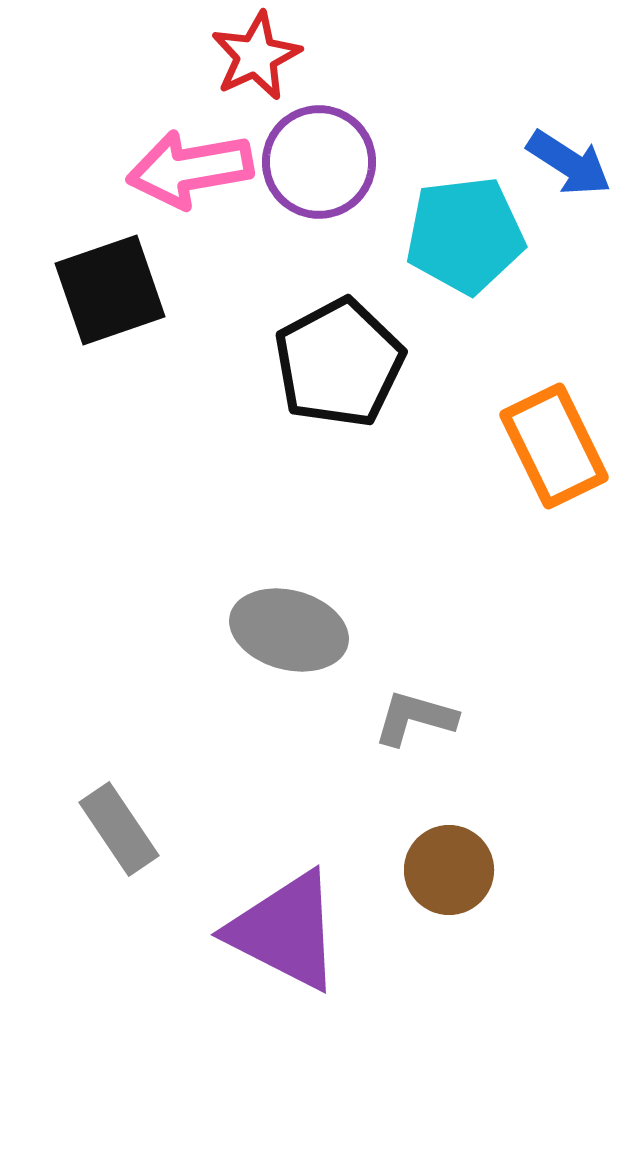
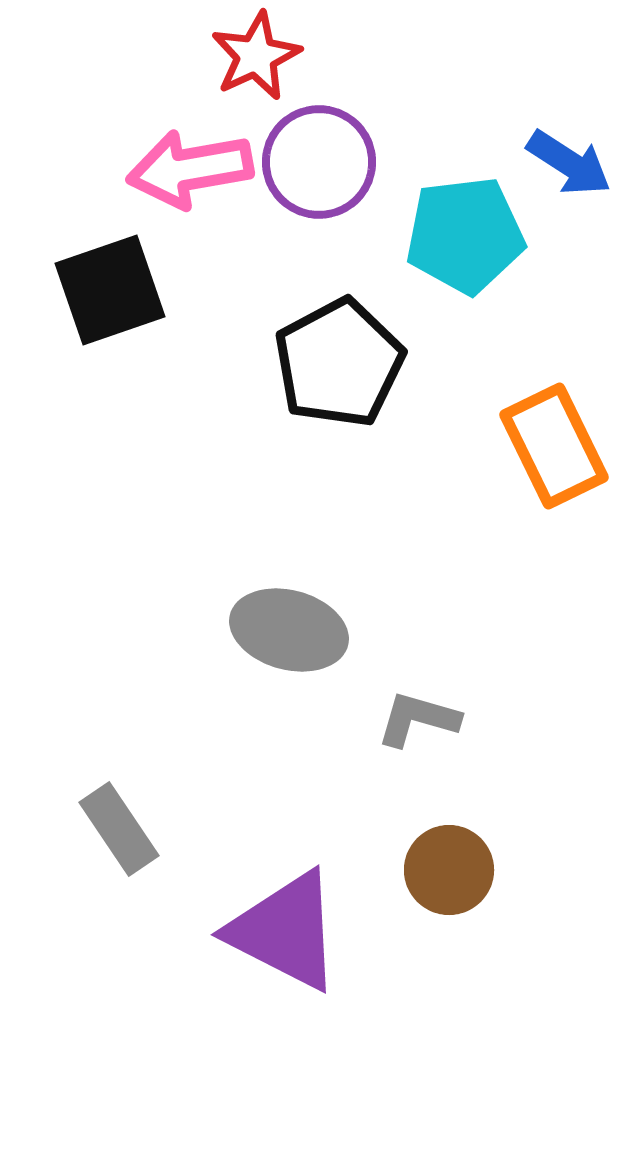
gray L-shape: moved 3 px right, 1 px down
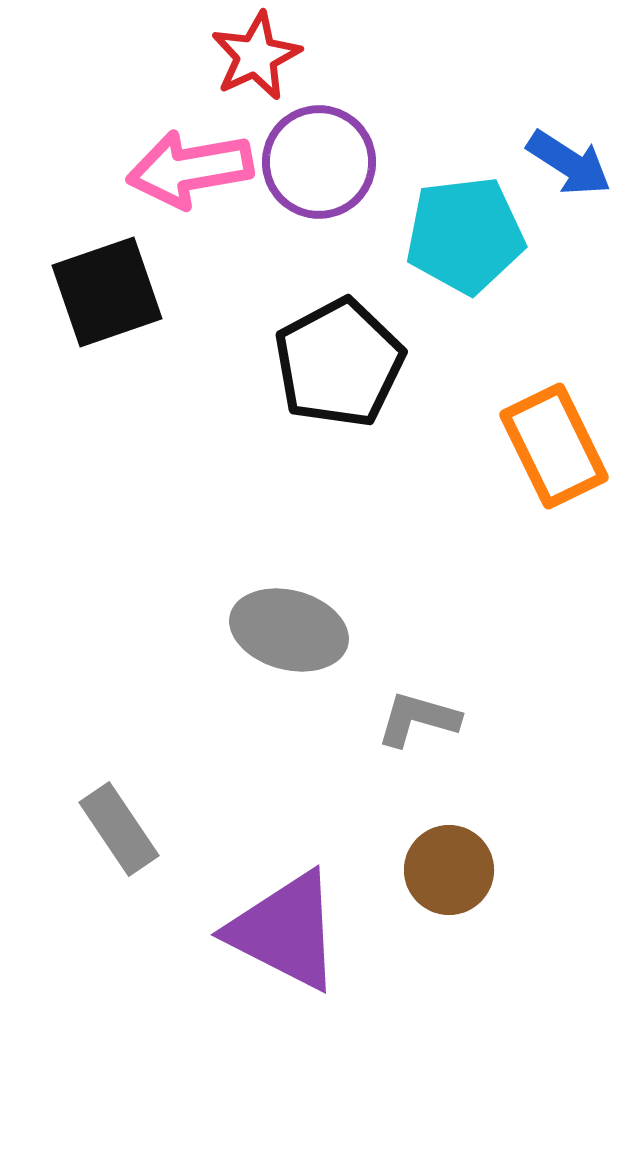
black square: moved 3 px left, 2 px down
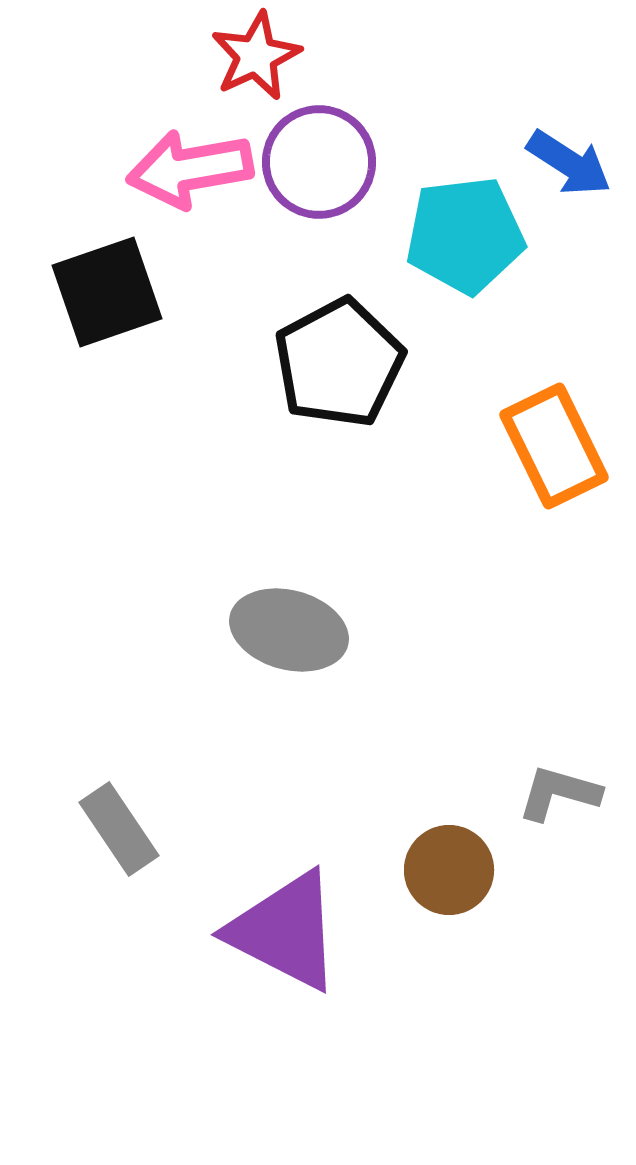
gray L-shape: moved 141 px right, 74 px down
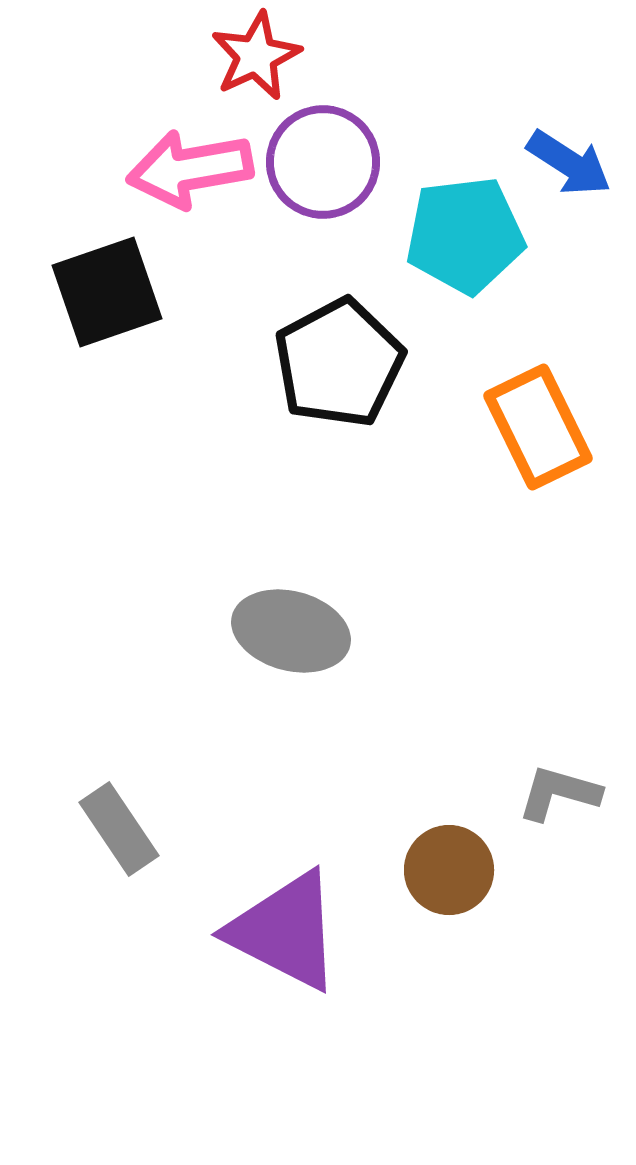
purple circle: moved 4 px right
orange rectangle: moved 16 px left, 19 px up
gray ellipse: moved 2 px right, 1 px down
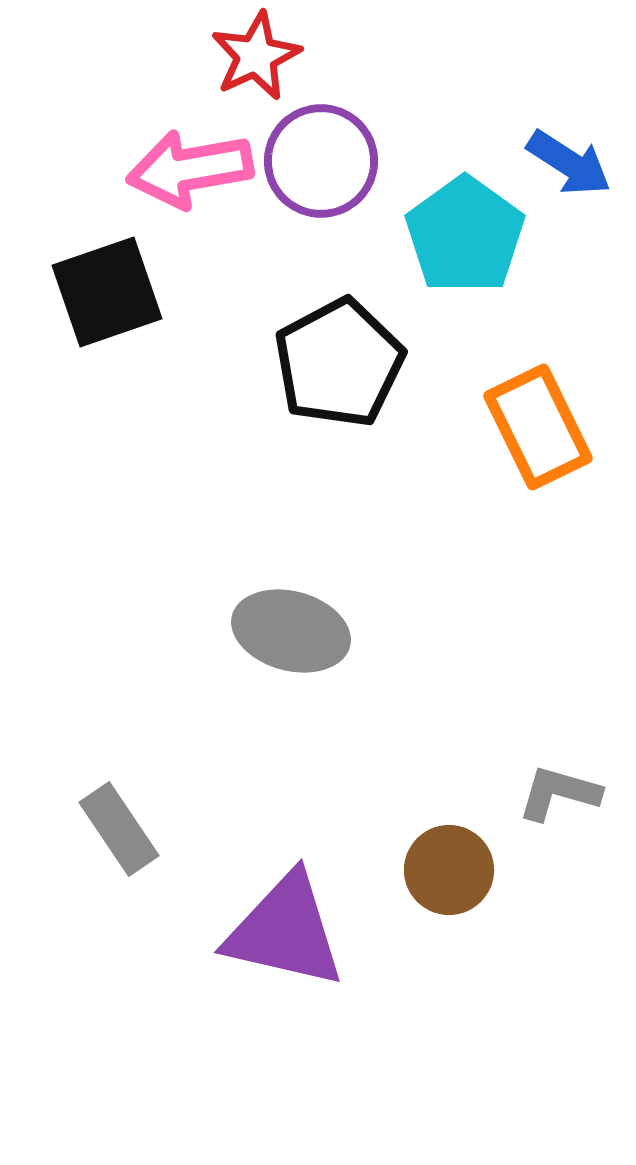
purple circle: moved 2 px left, 1 px up
cyan pentagon: rotated 29 degrees counterclockwise
purple triangle: rotated 14 degrees counterclockwise
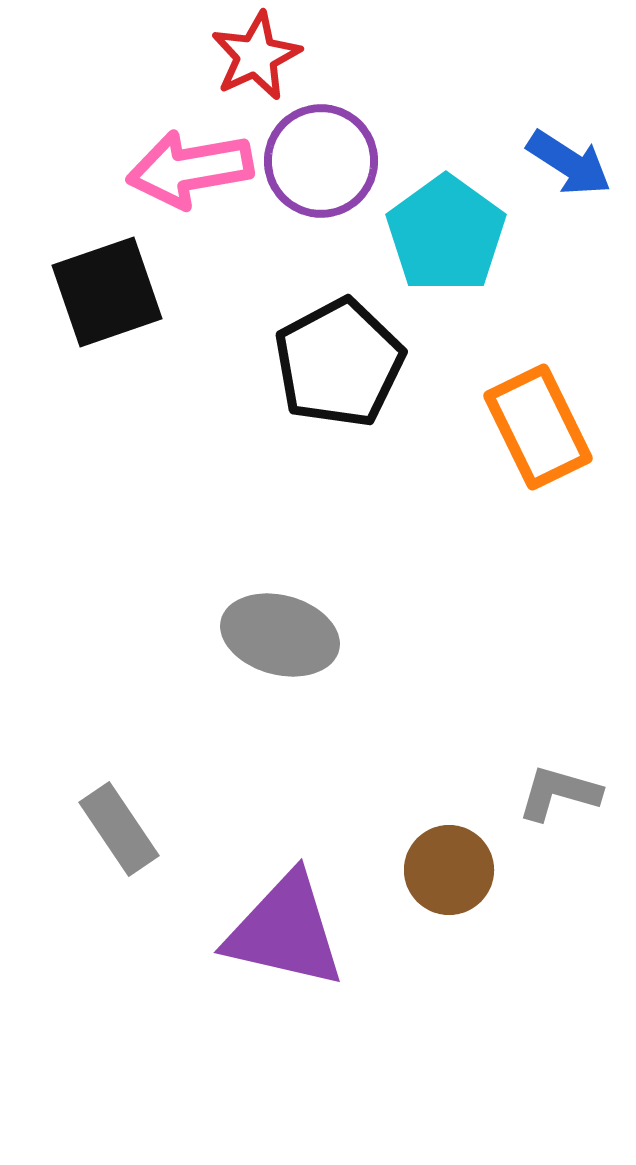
cyan pentagon: moved 19 px left, 1 px up
gray ellipse: moved 11 px left, 4 px down
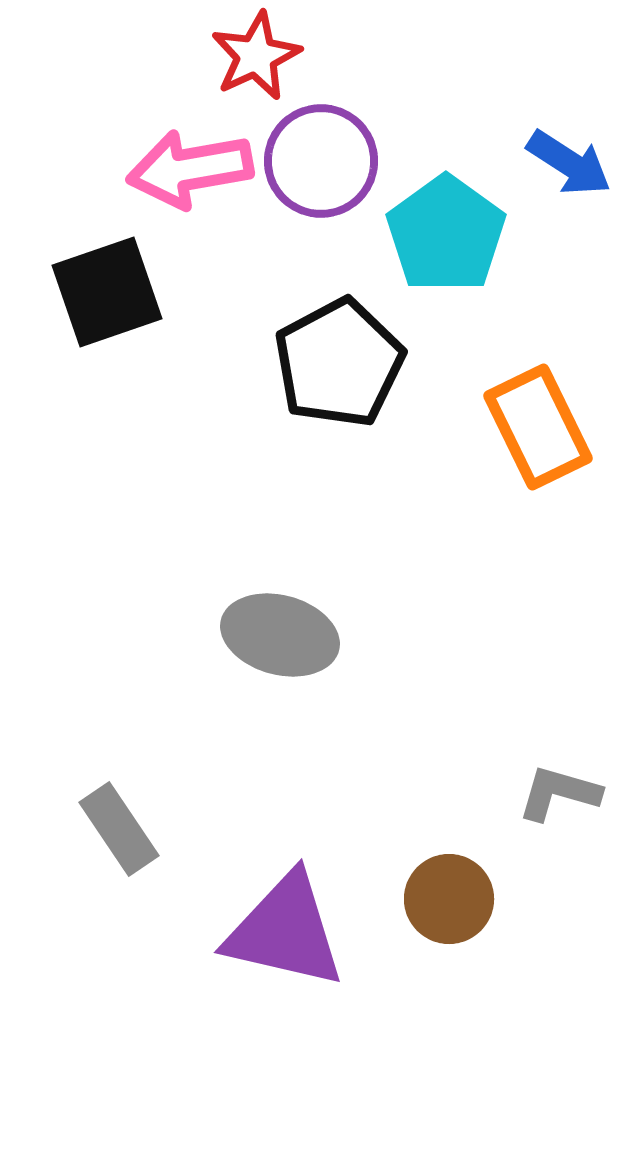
brown circle: moved 29 px down
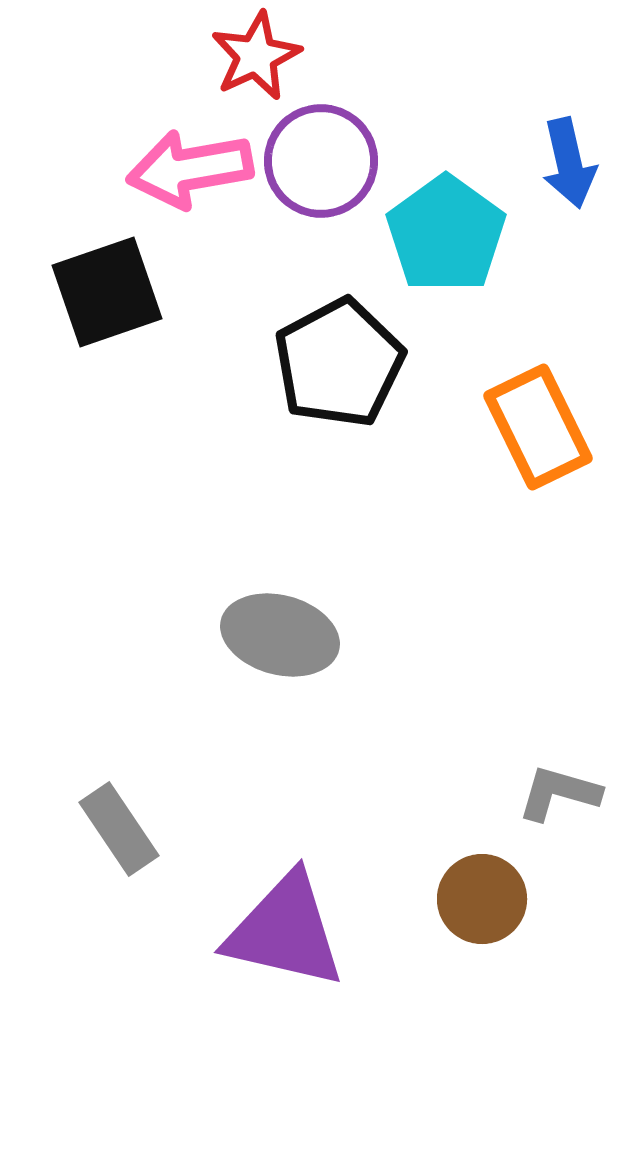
blue arrow: rotated 44 degrees clockwise
brown circle: moved 33 px right
